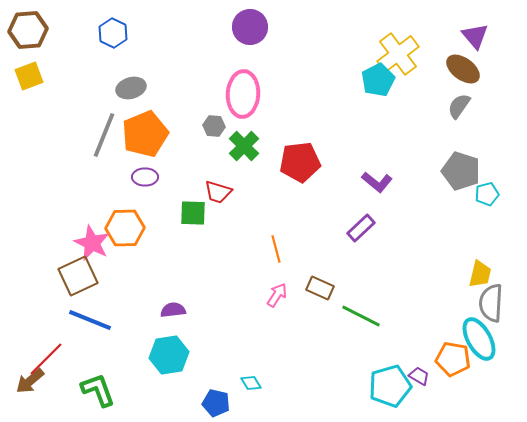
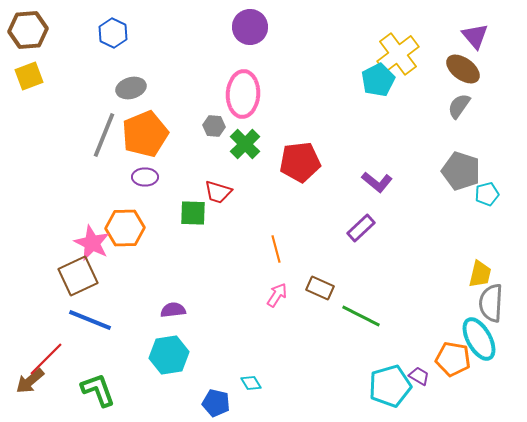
green cross at (244, 146): moved 1 px right, 2 px up
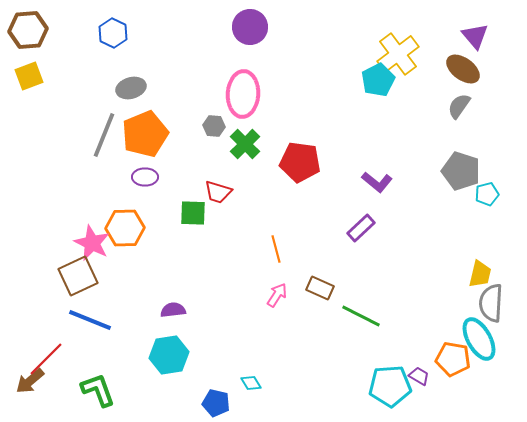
red pentagon at (300, 162): rotated 15 degrees clockwise
cyan pentagon at (390, 386): rotated 12 degrees clockwise
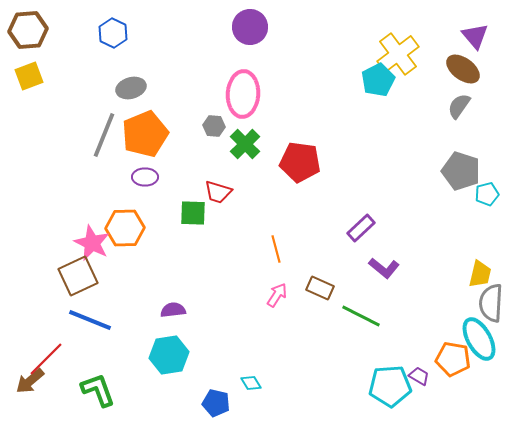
purple L-shape at (377, 182): moved 7 px right, 86 px down
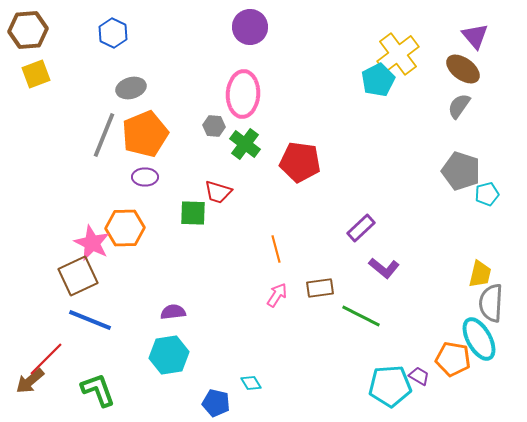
yellow square at (29, 76): moved 7 px right, 2 px up
green cross at (245, 144): rotated 8 degrees counterclockwise
brown rectangle at (320, 288): rotated 32 degrees counterclockwise
purple semicircle at (173, 310): moved 2 px down
